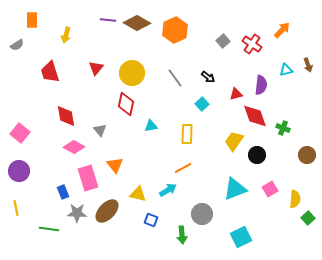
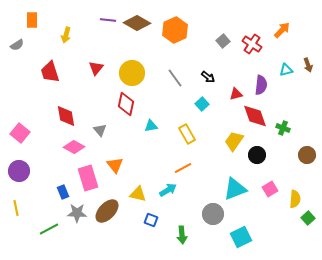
yellow rectangle at (187, 134): rotated 30 degrees counterclockwise
gray circle at (202, 214): moved 11 px right
green line at (49, 229): rotated 36 degrees counterclockwise
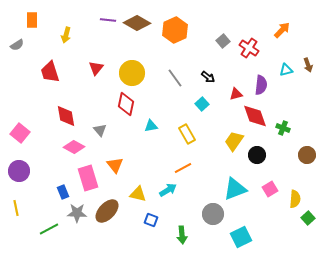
red cross at (252, 44): moved 3 px left, 4 px down
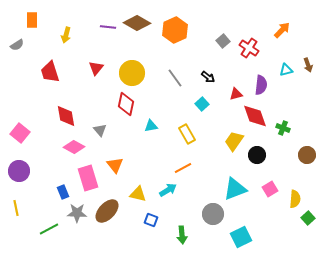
purple line at (108, 20): moved 7 px down
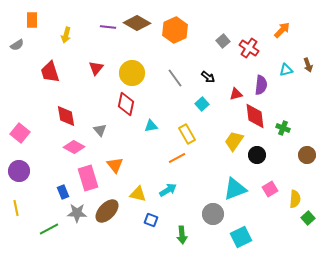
red diamond at (255, 116): rotated 12 degrees clockwise
orange line at (183, 168): moved 6 px left, 10 px up
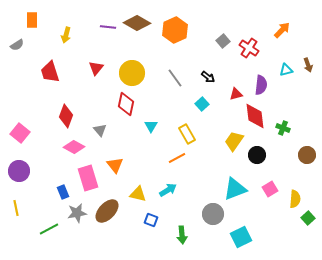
red diamond at (66, 116): rotated 30 degrees clockwise
cyan triangle at (151, 126): rotated 48 degrees counterclockwise
gray star at (77, 213): rotated 12 degrees counterclockwise
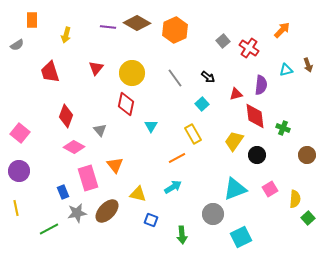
yellow rectangle at (187, 134): moved 6 px right
cyan arrow at (168, 190): moved 5 px right, 3 px up
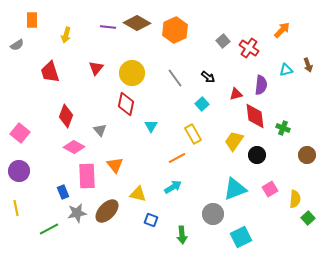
pink rectangle at (88, 178): moved 1 px left, 2 px up; rotated 15 degrees clockwise
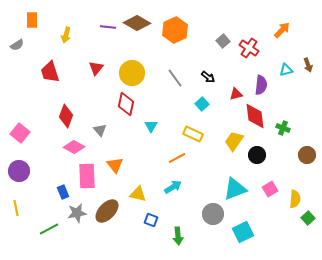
yellow rectangle at (193, 134): rotated 36 degrees counterclockwise
green arrow at (182, 235): moved 4 px left, 1 px down
cyan square at (241, 237): moved 2 px right, 5 px up
